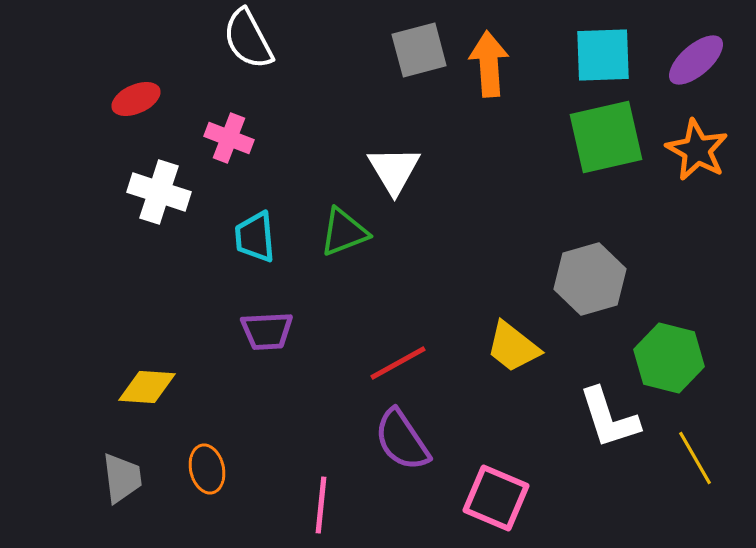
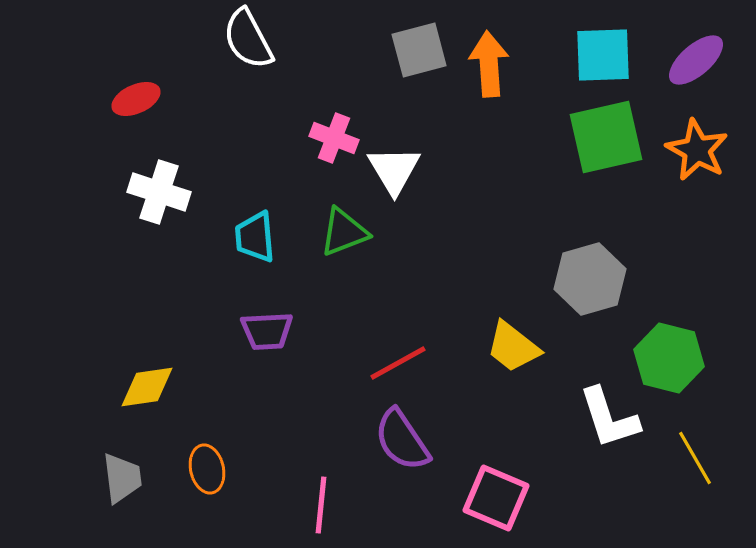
pink cross: moved 105 px right
yellow diamond: rotated 12 degrees counterclockwise
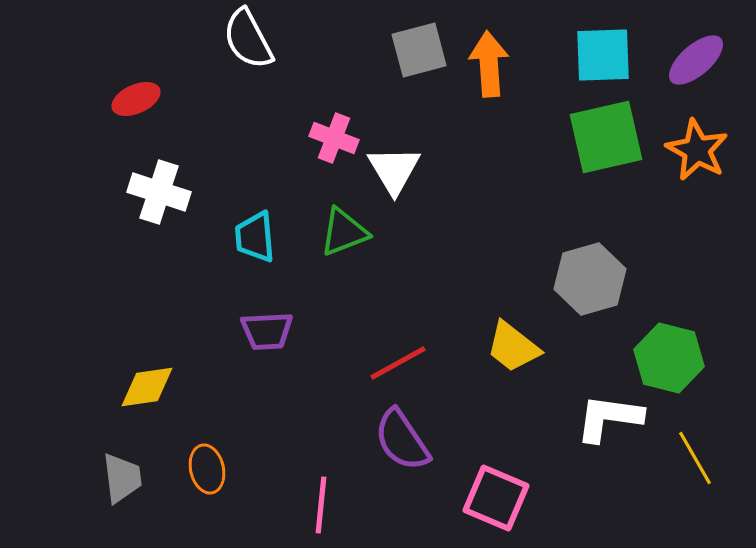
white L-shape: rotated 116 degrees clockwise
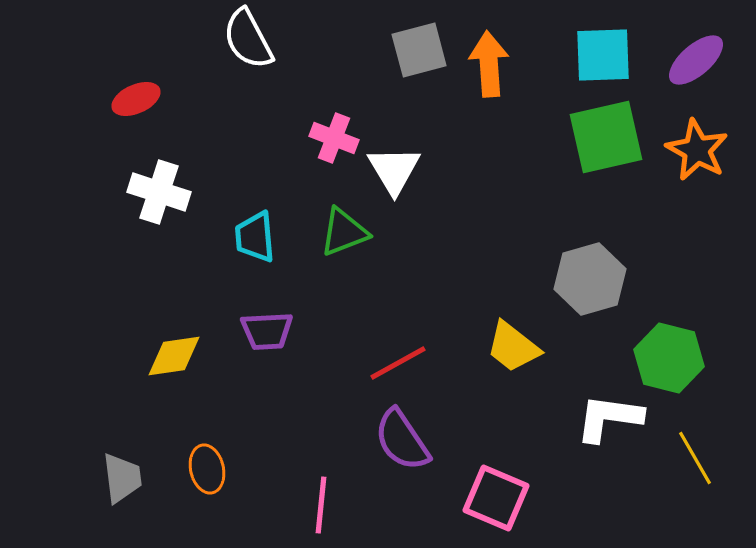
yellow diamond: moved 27 px right, 31 px up
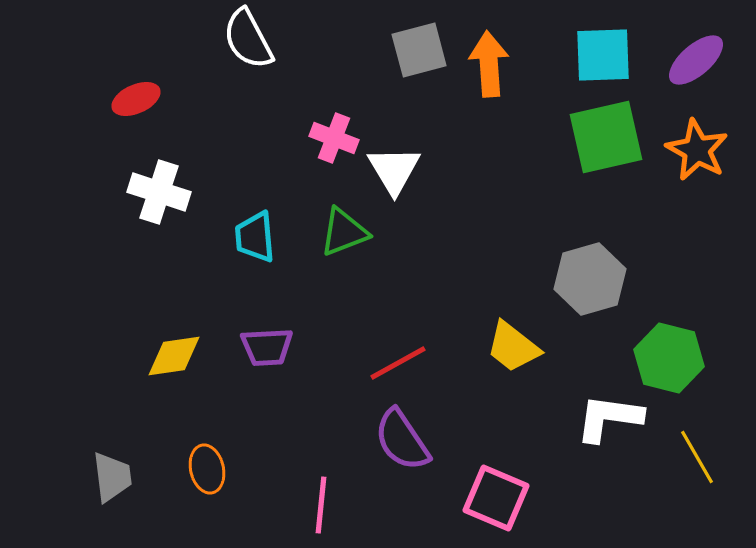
purple trapezoid: moved 16 px down
yellow line: moved 2 px right, 1 px up
gray trapezoid: moved 10 px left, 1 px up
